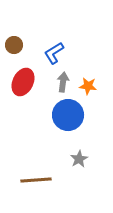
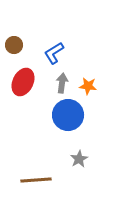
gray arrow: moved 1 px left, 1 px down
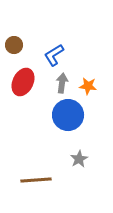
blue L-shape: moved 2 px down
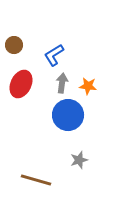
red ellipse: moved 2 px left, 2 px down
gray star: moved 1 px down; rotated 12 degrees clockwise
brown line: rotated 20 degrees clockwise
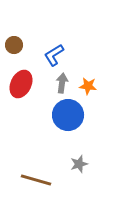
gray star: moved 4 px down
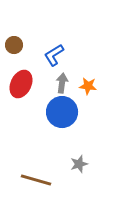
blue circle: moved 6 px left, 3 px up
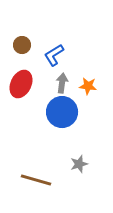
brown circle: moved 8 px right
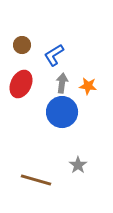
gray star: moved 1 px left, 1 px down; rotated 18 degrees counterclockwise
